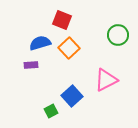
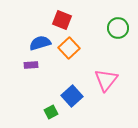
green circle: moved 7 px up
pink triangle: rotated 25 degrees counterclockwise
green square: moved 1 px down
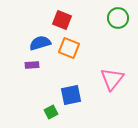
green circle: moved 10 px up
orange square: rotated 25 degrees counterclockwise
purple rectangle: moved 1 px right
pink triangle: moved 6 px right, 1 px up
blue square: moved 1 px left, 1 px up; rotated 30 degrees clockwise
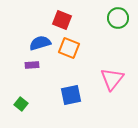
green square: moved 30 px left, 8 px up; rotated 24 degrees counterclockwise
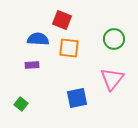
green circle: moved 4 px left, 21 px down
blue semicircle: moved 2 px left, 4 px up; rotated 20 degrees clockwise
orange square: rotated 15 degrees counterclockwise
blue square: moved 6 px right, 3 px down
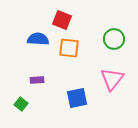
purple rectangle: moved 5 px right, 15 px down
